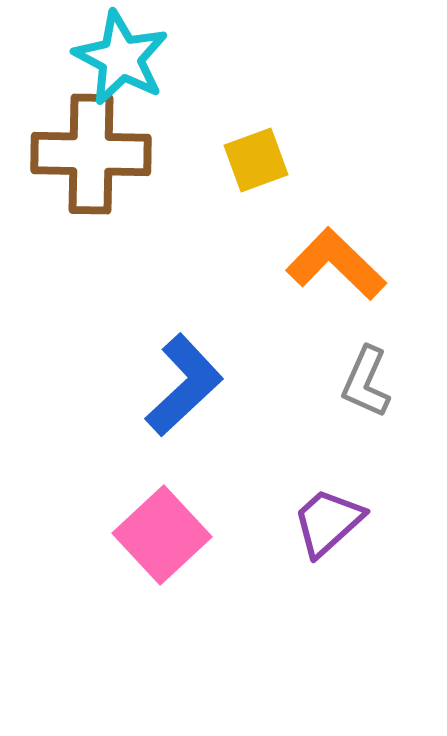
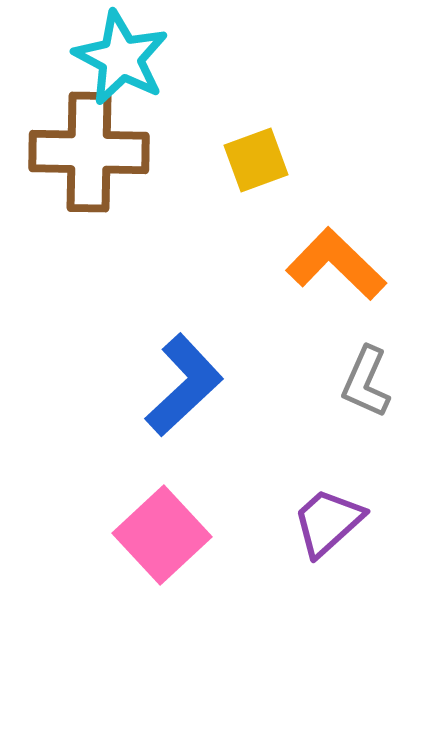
brown cross: moved 2 px left, 2 px up
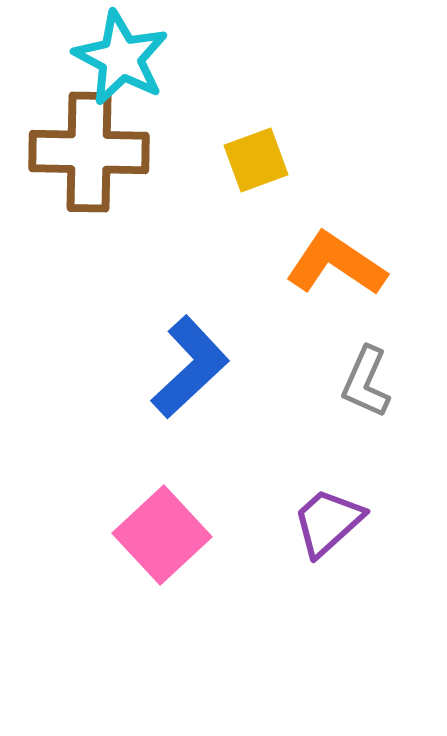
orange L-shape: rotated 10 degrees counterclockwise
blue L-shape: moved 6 px right, 18 px up
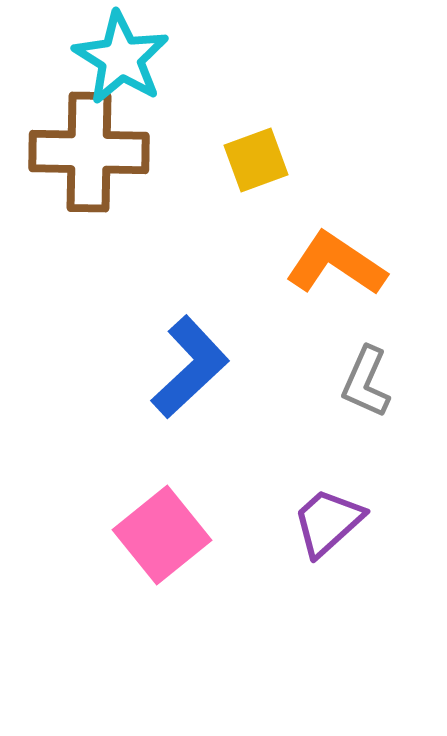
cyan star: rotated 4 degrees clockwise
pink square: rotated 4 degrees clockwise
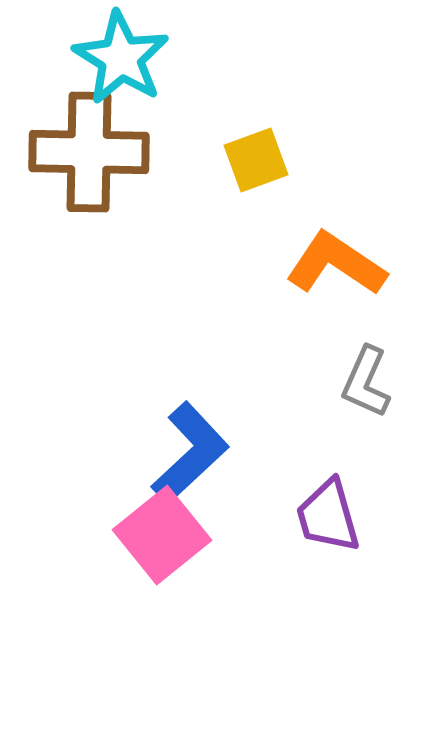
blue L-shape: moved 86 px down
purple trapezoid: moved 6 px up; rotated 64 degrees counterclockwise
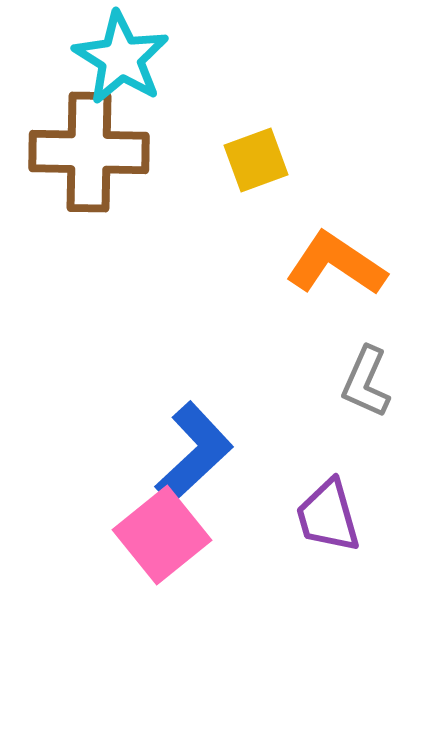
blue L-shape: moved 4 px right
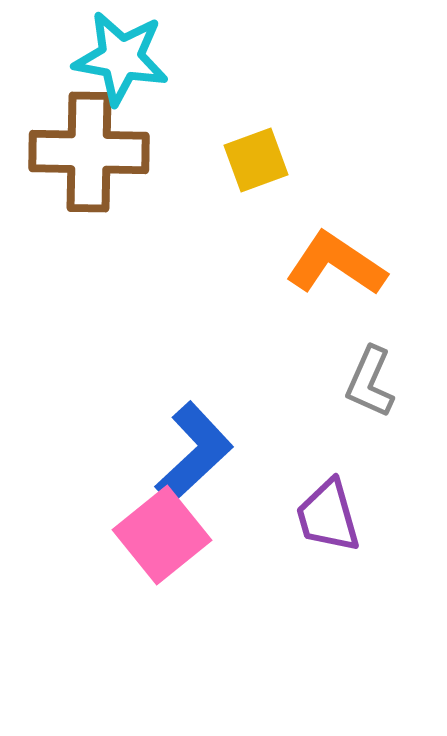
cyan star: rotated 22 degrees counterclockwise
gray L-shape: moved 4 px right
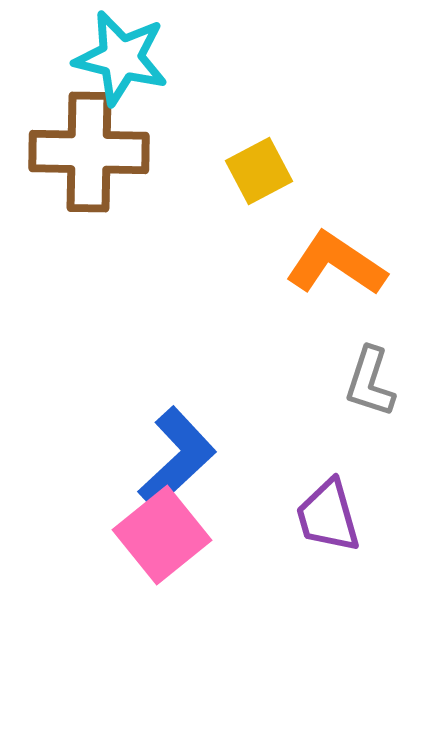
cyan star: rotated 4 degrees clockwise
yellow square: moved 3 px right, 11 px down; rotated 8 degrees counterclockwise
gray L-shape: rotated 6 degrees counterclockwise
blue L-shape: moved 17 px left, 5 px down
